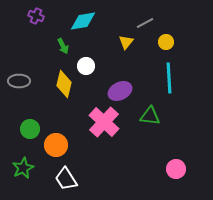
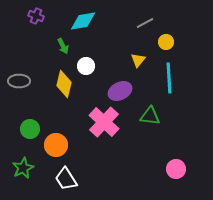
yellow triangle: moved 12 px right, 18 px down
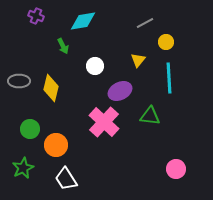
white circle: moved 9 px right
yellow diamond: moved 13 px left, 4 px down
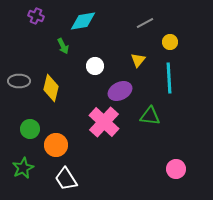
yellow circle: moved 4 px right
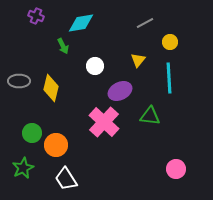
cyan diamond: moved 2 px left, 2 px down
green circle: moved 2 px right, 4 px down
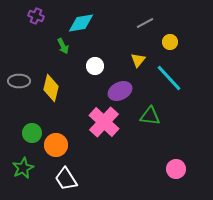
cyan line: rotated 40 degrees counterclockwise
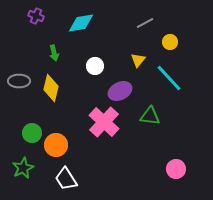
green arrow: moved 9 px left, 7 px down; rotated 14 degrees clockwise
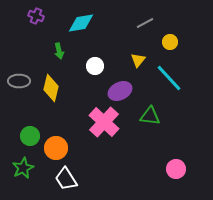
green arrow: moved 5 px right, 2 px up
green circle: moved 2 px left, 3 px down
orange circle: moved 3 px down
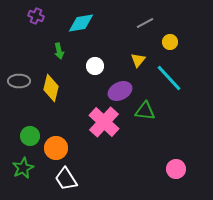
green triangle: moved 5 px left, 5 px up
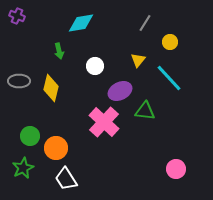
purple cross: moved 19 px left
gray line: rotated 30 degrees counterclockwise
